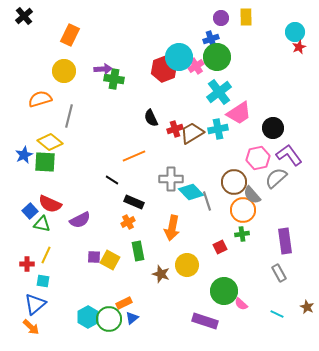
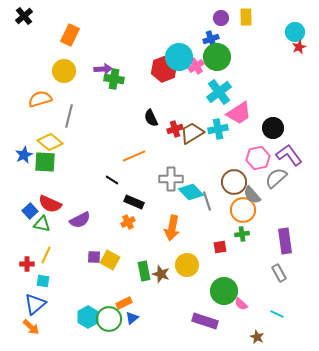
red square at (220, 247): rotated 16 degrees clockwise
green rectangle at (138, 251): moved 6 px right, 20 px down
brown star at (307, 307): moved 50 px left, 30 px down
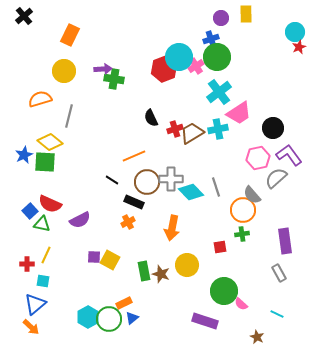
yellow rectangle at (246, 17): moved 3 px up
brown circle at (234, 182): moved 87 px left
gray line at (207, 201): moved 9 px right, 14 px up
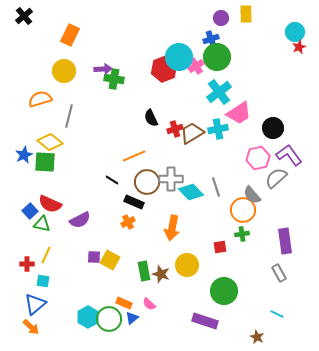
orange rectangle at (124, 303): rotated 49 degrees clockwise
pink semicircle at (241, 304): moved 92 px left
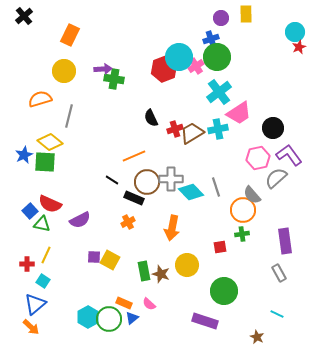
black rectangle at (134, 202): moved 4 px up
cyan square at (43, 281): rotated 24 degrees clockwise
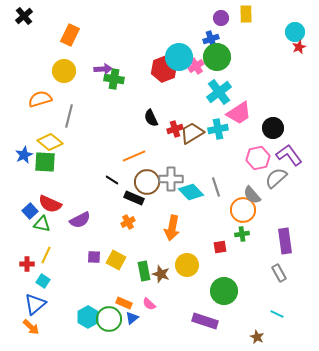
yellow square at (110, 260): moved 6 px right
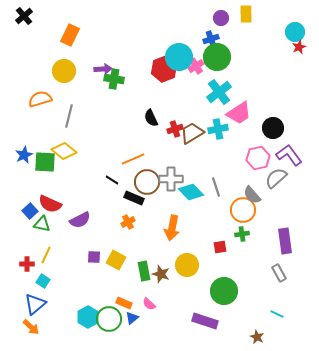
yellow diamond at (50, 142): moved 14 px right, 9 px down
orange line at (134, 156): moved 1 px left, 3 px down
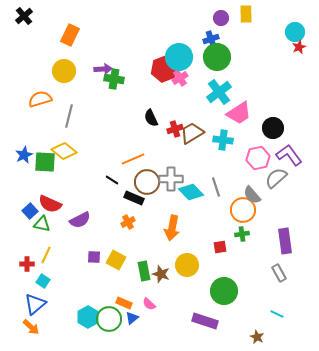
pink cross at (196, 66): moved 16 px left, 12 px down
cyan cross at (218, 129): moved 5 px right, 11 px down; rotated 18 degrees clockwise
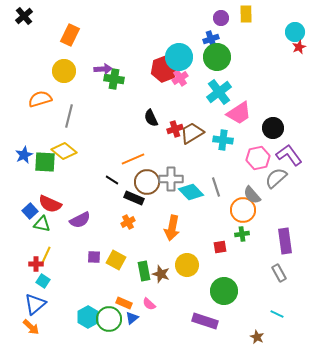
red cross at (27, 264): moved 9 px right
